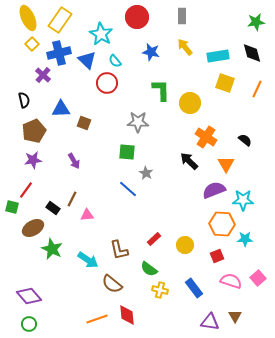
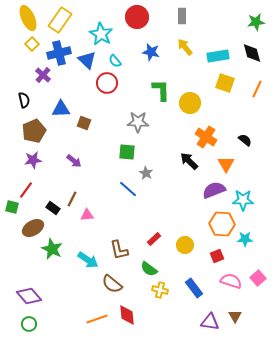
purple arrow at (74, 161): rotated 21 degrees counterclockwise
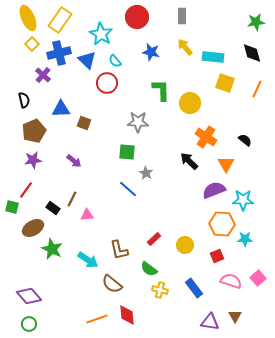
cyan rectangle at (218, 56): moved 5 px left, 1 px down; rotated 15 degrees clockwise
